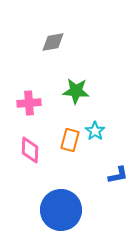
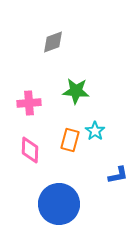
gray diamond: rotated 10 degrees counterclockwise
blue circle: moved 2 px left, 6 px up
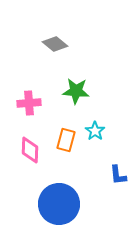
gray diamond: moved 2 px right, 2 px down; rotated 60 degrees clockwise
orange rectangle: moved 4 px left
blue L-shape: rotated 95 degrees clockwise
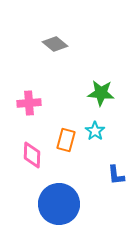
green star: moved 25 px right, 2 px down
pink diamond: moved 2 px right, 5 px down
blue L-shape: moved 2 px left
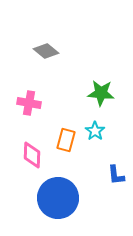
gray diamond: moved 9 px left, 7 px down
pink cross: rotated 15 degrees clockwise
blue circle: moved 1 px left, 6 px up
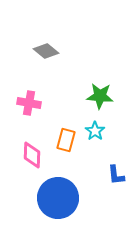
green star: moved 1 px left, 3 px down
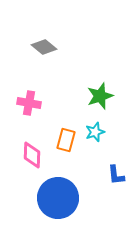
gray diamond: moved 2 px left, 4 px up
green star: rotated 24 degrees counterclockwise
cyan star: moved 1 px down; rotated 18 degrees clockwise
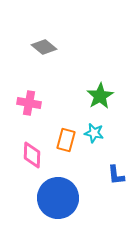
green star: rotated 12 degrees counterclockwise
cyan star: moved 1 px left, 1 px down; rotated 30 degrees clockwise
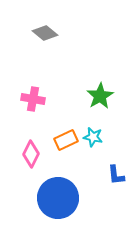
gray diamond: moved 1 px right, 14 px up
pink cross: moved 4 px right, 4 px up
cyan star: moved 1 px left, 4 px down
orange rectangle: rotated 50 degrees clockwise
pink diamond: moved 1 px left, 1 px up; rotated 24 degrees clockwise
